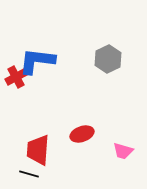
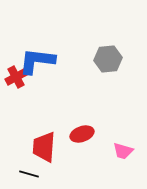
gray hexagon: rotated 20 degrees clockwise
red trapezoid: moved 6 px right, 3 px up
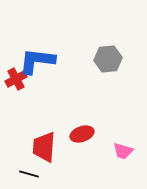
red cross: moved 2 px down
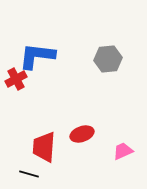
blue L-shape: moved 5 px up
pink trapezoid: rotated 140 degrees clockwise
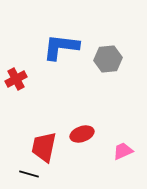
blue L-shape: moved 24 px right, 9 px up
red trapezoid: rotated 8 degrees clockwise
